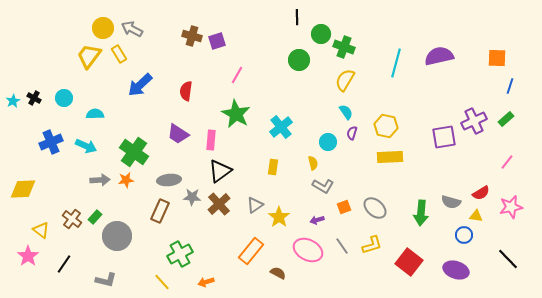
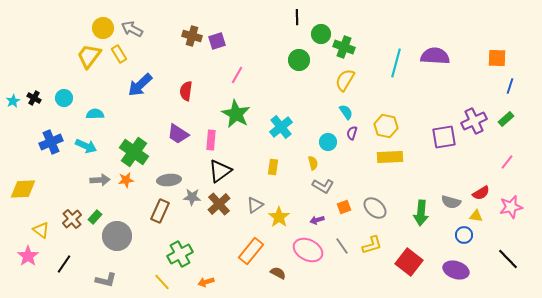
purple semicircle at (439, 56): moved 4 px left; rotated 16 degrees clockwise
brown cross at (72, 219): rotated 12 degrees clockwise
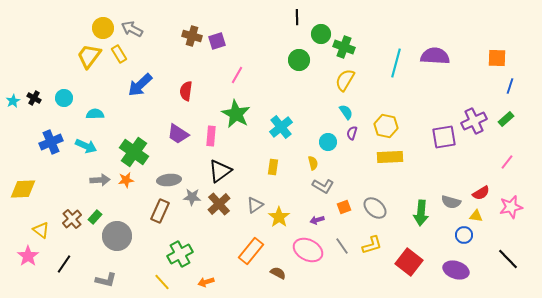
pink rectangle at (211, 140): moved 4 px up
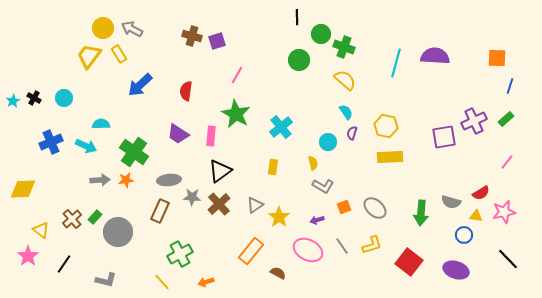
yellow semicircle at (345, 80): rotated 100 degrees clockwise
cyan semicircle at (95, 114): moved 6 px right, 10 px down
pink star at (511, 207): moved 7 px left, 5 px down
gray circle at (117, 236): moved 1 px right, 4 px up
